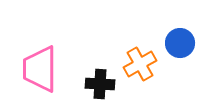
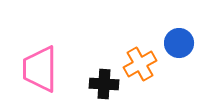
blue circle: moved 1 px left
black cross: moved 4 px right
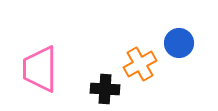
black cross: moved 1 px right, 5 px down
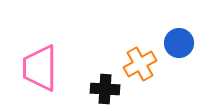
pink trapezoid: moved 1 px up
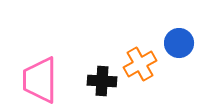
pink trapezoid: moved 12 px down
black cross: moved 3 px left, 8 px up
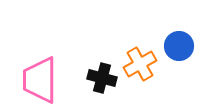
blue circle: moved 3 px down
black cross: moved 3 px up; rotated 12 degrees clockwise
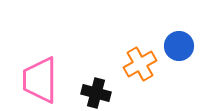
black cross: moved 6 px left, 15 px down
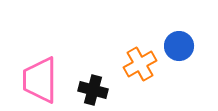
black cross: moved 3 px left, 3 px up
